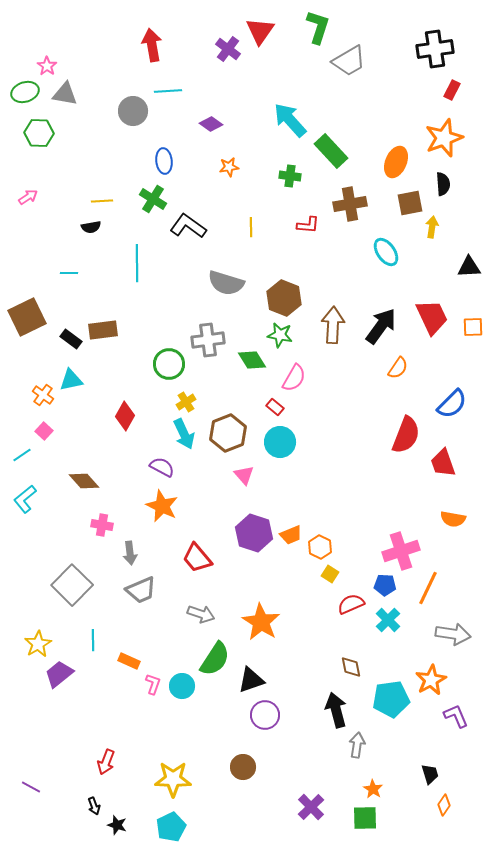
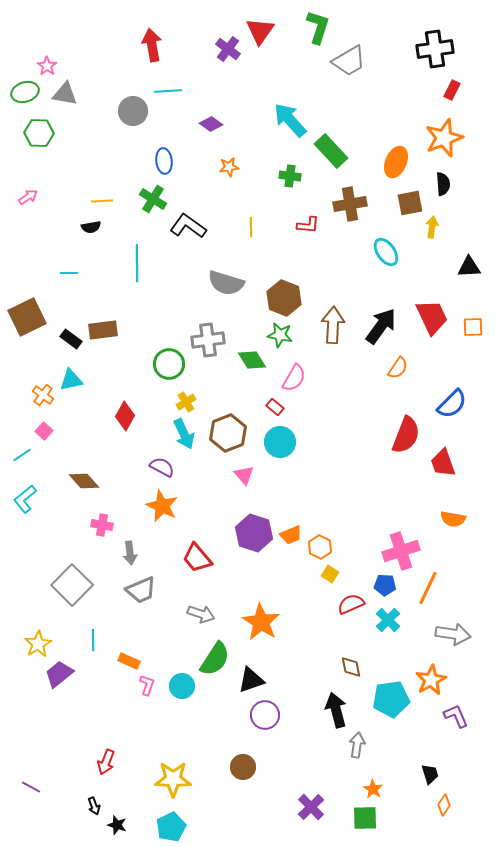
pink L-shape at (153, 684): moved 6 px left, 1 px down
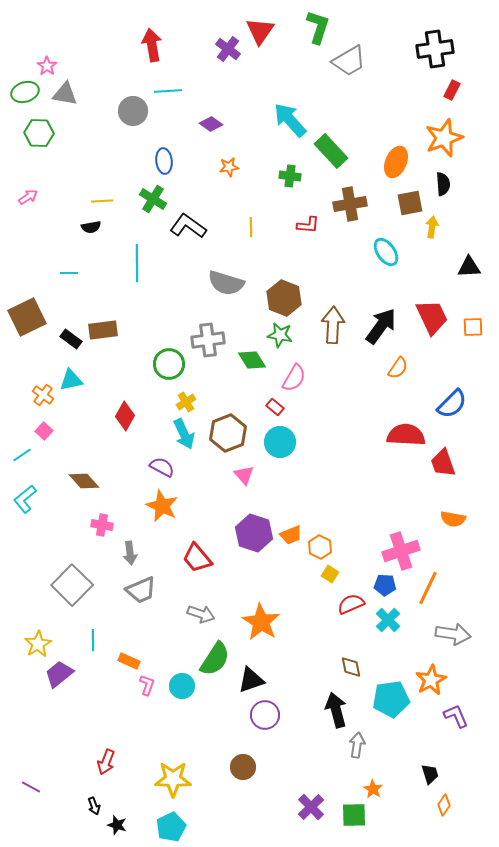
red semicircle at (406, 435): rotated 108 degrees counterclockwise
green square at (365, 818): moved 11 px left, 3 px up
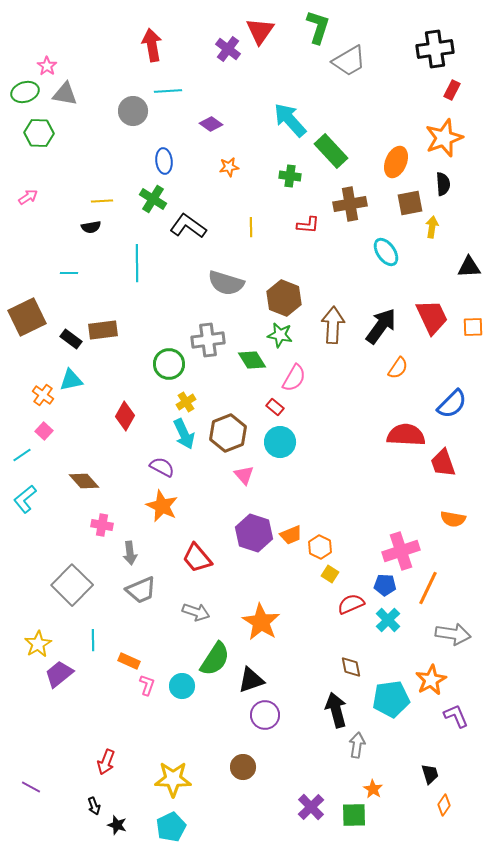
gray arrow at (201, 614): moved 5 px left, 2 px up
